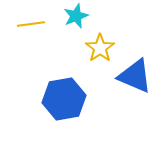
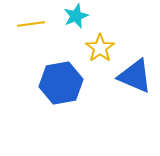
blue hexagon: moved 3 px left, 16 px up
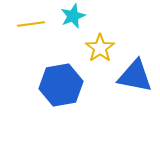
cyan star: moved 3 px left
blue triangle: rotated 12 degrees counterclockwise
blue hexagon: moved 2 px down
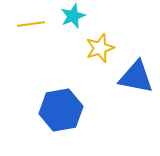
yellow star: rotated 16 degrees clockwise
blue triangle: moved 1 px right, 1 px down
blue hexagon: moved 25 px down
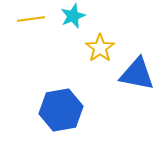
yellow line: moved 5 px up
yellow star: rotated 16 degrees counterclockwise
blue triangle: moved 1 px right, 3 px up
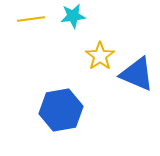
cyan star: rotated 15 degrees clockwise
yellow star: moved 8 px down
blue triangle: rotated 12 degrees clockwise
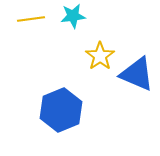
blue hexagon: rotated 12 degrees counterclockwise
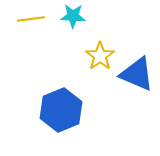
cyan star: rotated 10 degrees clockwise
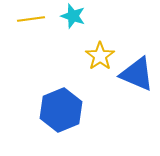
cyan star: rotated 15 degrees clockwise
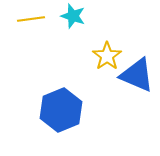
yellow star: moved 7 px right
blue triangle: moved 1 px down
